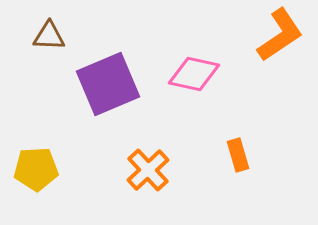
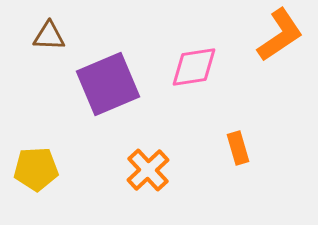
pink diamond: moved 7 px up; rotated 21 degrees counterclockwise
orange rectangle: moved 7 px up
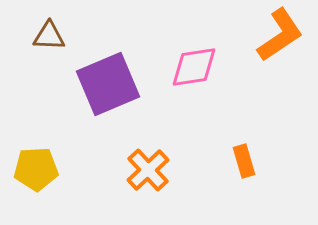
orange rectangle: moved 6 px right, 13 px down
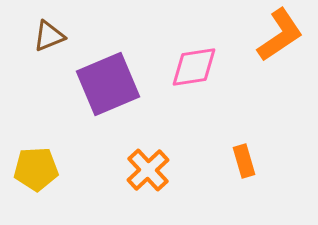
brown triangle: rotated 24 degrees counterclockwise
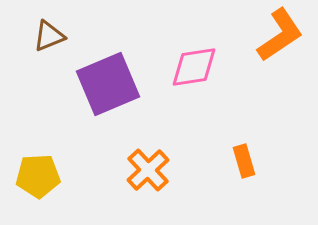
yellow pentagon: moved 2 px right, 7 px down
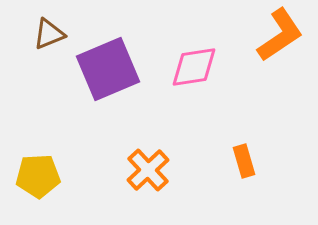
brown triangle: moved 2 px up
purple square: moved 15 px up
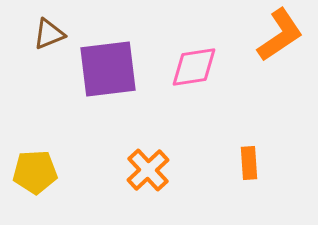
purple square: rotated 16 degrees clockwise
orange rectangle: moved 5 px right, 2 px down; rotated 12 degrees clockwise
yellow pentagon: moved 3 px left, 4 px up
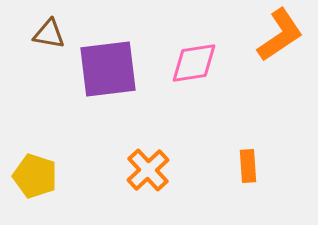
brown triangle: rotated 32 degrees clockwise
pink diamond: moved 4 px up
orange rectangle: moved 1 px left, 3 px down
yellow pentagon: moved 4 px down; rotated 21 degrees clockwise
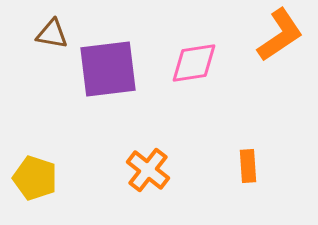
brown triangle: moved 3 px right
orange cross: rotated 9 degrees counterclockwise
yellow pentagon: moved 2 px down
